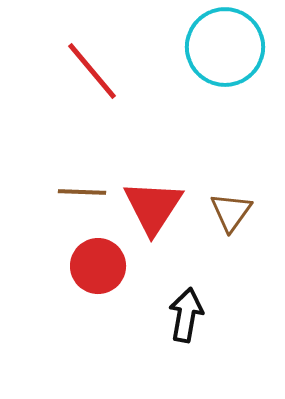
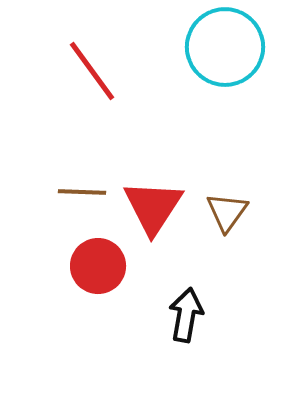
red line: rotated 4 degrees clockwise
brown triangle: moved 4 px left
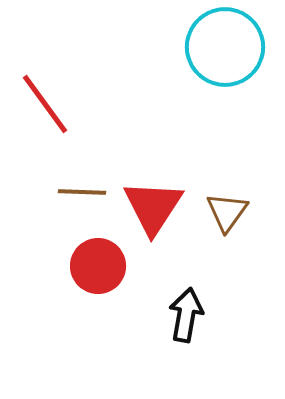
red line: moved 47 px left, 33 px down
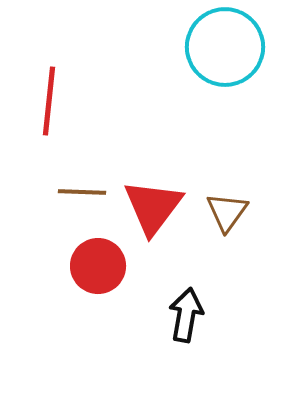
red line: moved 4 px right, 3 px up; rotated 42 degrees clockwise
red triangle: rotated 4 degrees clockwise
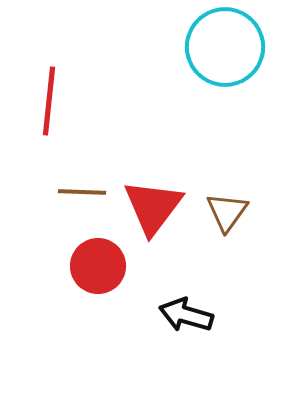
black arrow: rotated 84 degrees counterclockwise
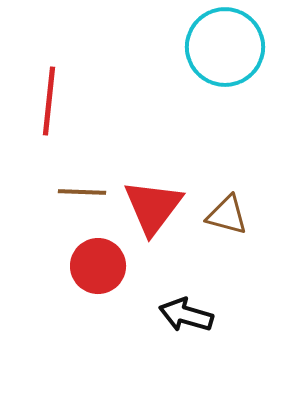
brown triangle: moved 3 px down; rotated 51 degrees counterclockwise
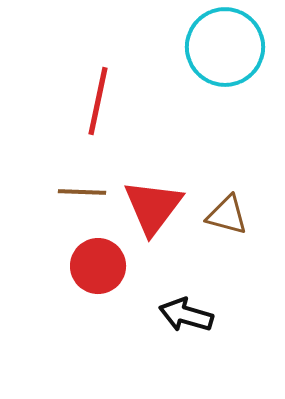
red line: moved 49 px right; rotated 6 degrees clockwise
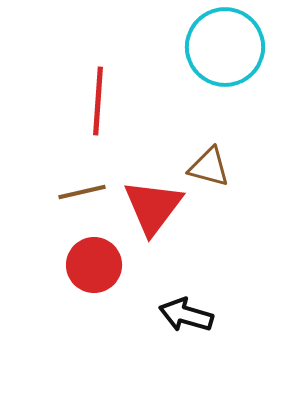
red line: rotated 8 degrees counterclockwise
brown line: rotated 15 degrees counterclockwise
brown triangle: moved 18 px left, 48 px up
red circle: moved 4 px left, 1 px up
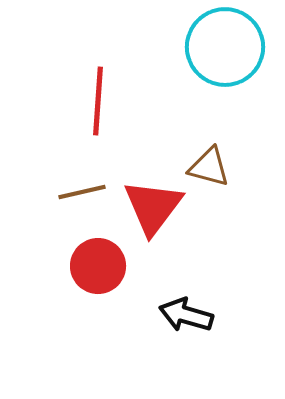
red circle: moved 4 px right, 1 px down
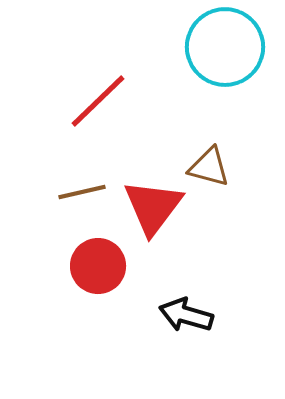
red line: rotated 42 degrees clockwise
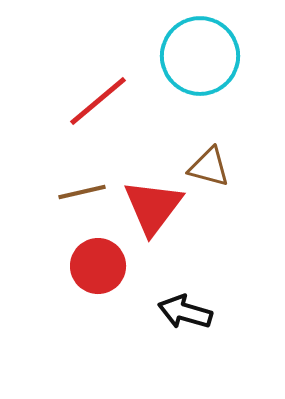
cyan circle: moved 25 px left, 9 px down
red line: rotated 4 degrees clockwise
black arrow: moved 1 px left, 3 px up
